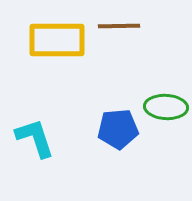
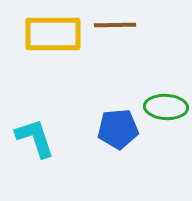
brown line: moved 4 px left, 1 px up
yellow rectangle: moved 4 px left, 6 px up
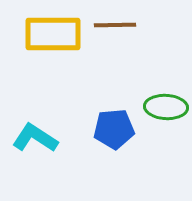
blue pentagon: moved 4 px left
cyan L-shape: rotated 39 degrees counterclockwise
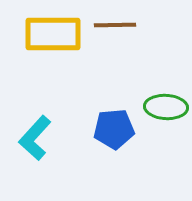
cyan L-shape: rotated 81 degrees counterclockwise
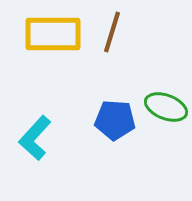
brown line: moved 3 px left, 7 px down; rotated 72 degrees counterclockwise
green ellipse: rotated 18 degrees clockwise
blue pentagon: moved 1 px right, 9 px up; rotated 9 degrees clockwise
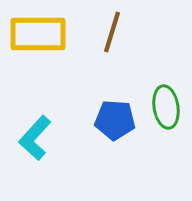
yellow rectangle: moved 15 px left
green ellipse: rotated 60 degrees clockwise
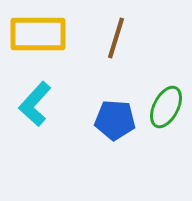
brown line: moved 4 px right, 6 px down
green ellipse: rotated 36 degrees clockwise
cyan L-shape: moved 34 px up
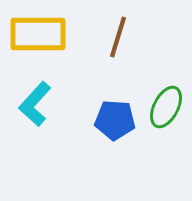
brown line: moved 2 px right, 1 px up
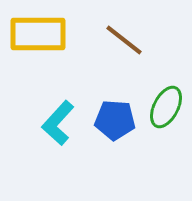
brown line: moved 6 px right, 3 px down; rotated 69 degrees counterclockwise
cyan L-shape: moved 23 px right, 19 px down
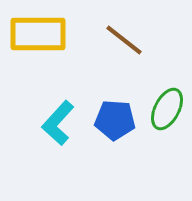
green ellipse: moved 1 px right, 2 px down
